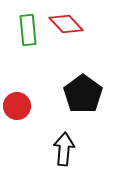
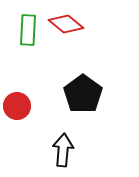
red diamond: rotated 8 degrees counterclockwise
green rectangle: rotated 8 degrees clockwise
black arrow: moved 1 px left, 1 px down
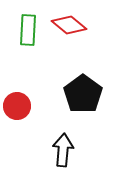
red diamond: moved 3 px right, 1 px down
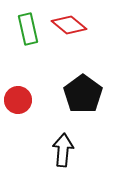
green rectangle: moved 1 px up; rotated 16 degrees counterclockwise
red circle: moved 1 px right, 6 px up
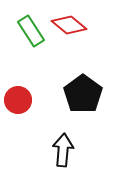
green rectangle: moved 3 px right, 2 px down; rotated 20 degrees counterclockwise
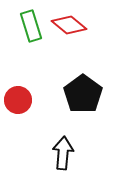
green rectangle: moved 5 px up; rotated 16 degrees clockwise
black arrow: moved 3 px down
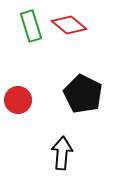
black pentagon: rotated 9 degrees counterclockwise
black arrow: moved 1 px left
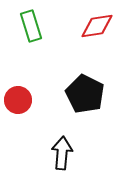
red diamond: moved 28 px right, 1 px down; rotated 48 degrees counterclockwise
black pentagon: moved 2 px right
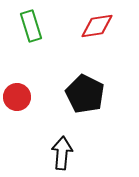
red circle: moved 1 px left, 3 px up
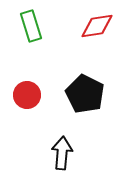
red circle: moved 10 px right, 2 px up
